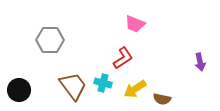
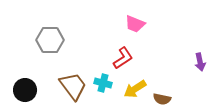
black circle: moved 6 px right
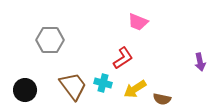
pink trapezoid: moved 3 px right, 2 px up
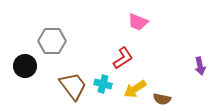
gray hexagon: moved 2 px right, 1 px down
purple arrow: moved 4 px down
cyan cross: moved 1 px down
black circle: moved 24 px up
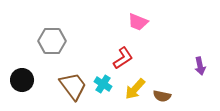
black circle: moved 3 px left, 14 px down
cyan cross: rotated 18 degrees clockwise
yellow arrow: rotated 15 degrees counterclockwise
brown semicircle: moved 3 px up
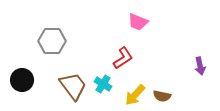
yellow arrow: moved 6 px down
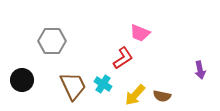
pink trapezoid: moved 2 px right, 11 px down
purple arrow: moved 4 px down
brown trapezoid: rotated 12 degrees clockwise
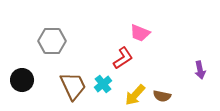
cyan cross: rotated 18 degrees clockwise
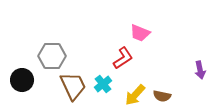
gray hexagon: moved 15 px down
